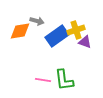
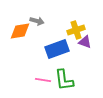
blue rectangle: moved 13 px down; rotated 15 degrees clockwise
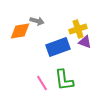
yellow cross: moved 2 px right, 1 px up
blue rectangle: moved 1 px right, 2 px up
pink line: moved 1 px left, 3 px down; rotated 49 degrees clockwise
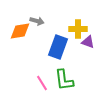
yellow cross: rotated 18 degrees clockwise
purple triangle: moved 3 px right
blue rectangle: rotated 50 degrees counterclockwise
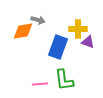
gray arrow: moved 1 px right, 1 px up
orange diamond: moved 3 px right
pink line: moved 2 px left, 1 px down; rotated 63 degrees counterclockwise
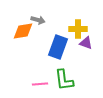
purple triangle: moved 2 px left, 1 px down
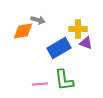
blue rectangle: moved 1 px right, 1 px down; rotated 40 degrees clockwise
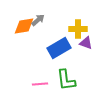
gray arrow: rotated 56 degrees counterclockwise
orange diamond: moved 1 px right, 5 px up
green L-shape: moved 2 px right
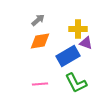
orange diamond: moved 16 px right, 15 px down
blue rectangle: moved 9 px right, 8 px down
green L-shape: moved 10 px right, 3 px down; rotated 20 degrees counterclockwise
